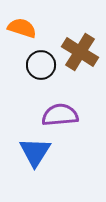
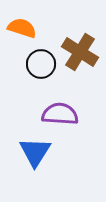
black circle: moved 1 px up
purple semicircle: moved 1 px up; rotated 9 degrees clockwise
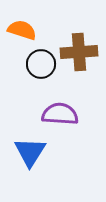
orange semicircle: moved 2 px down
brown cross: moved 1 px left; rotated 36 degrees counterclockwise
blue triangle: moved 5 px left
